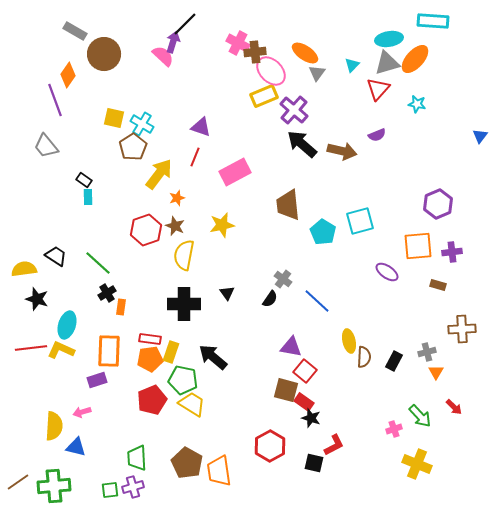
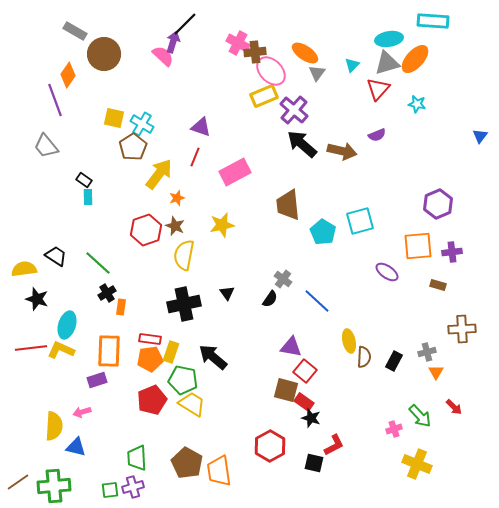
black cross at (184, 304): rotated 12 degrees counterclockwise
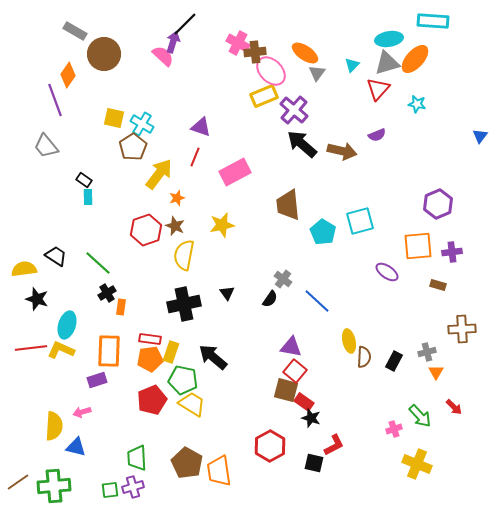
red square at (305, 371): moved 10 px left
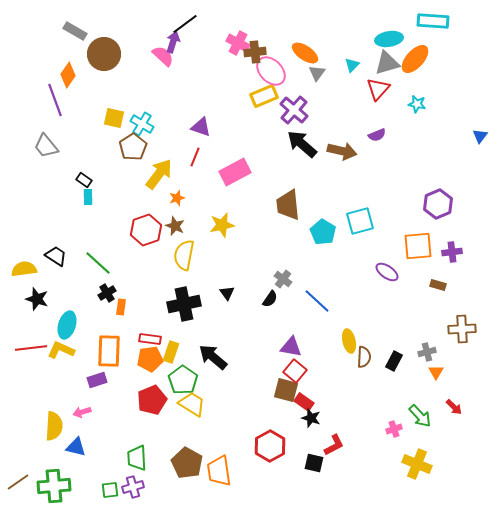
black line at (185, 24): rotated 8 degrees clockwise
green pentagon at (183, 380): rotated 24 degrees clockwise
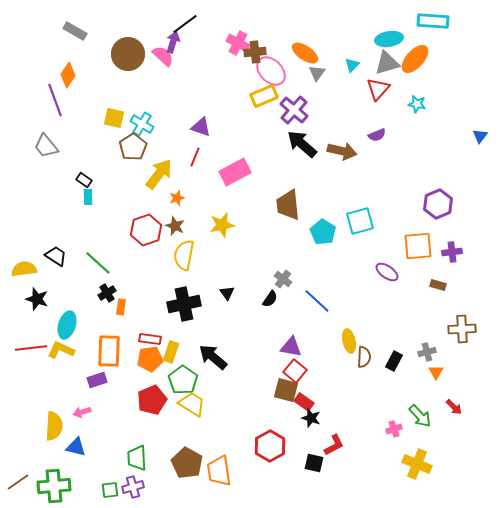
brown circle at (104, 54): moved 24 px right
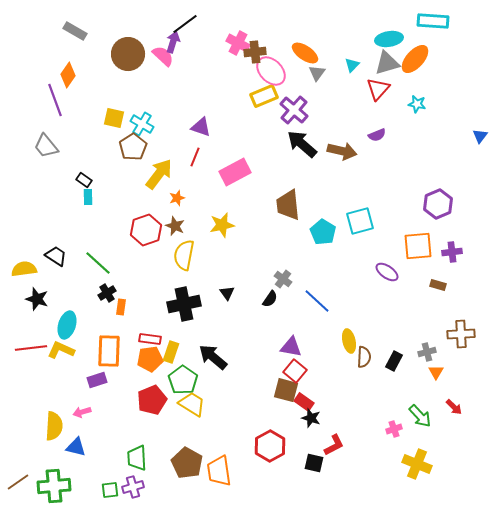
brown cross at (462, 329): moved 1 px left, 5 px down
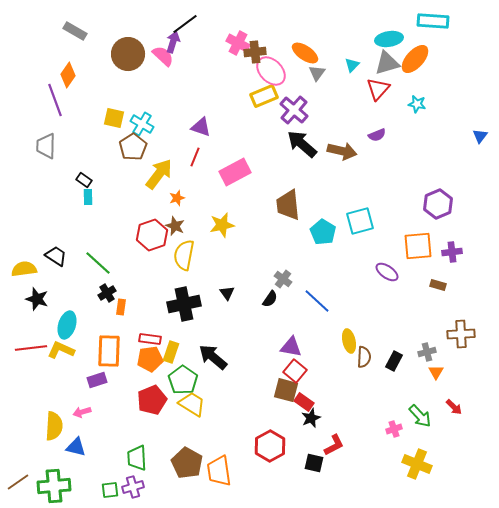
gray trapezoid at (46, 146): rotated 40 degrees clockwise
red hexagon at (146, 230): moved 6 px right, 5 px down
black star at (311, 418): rotated 30 degrees clockwise
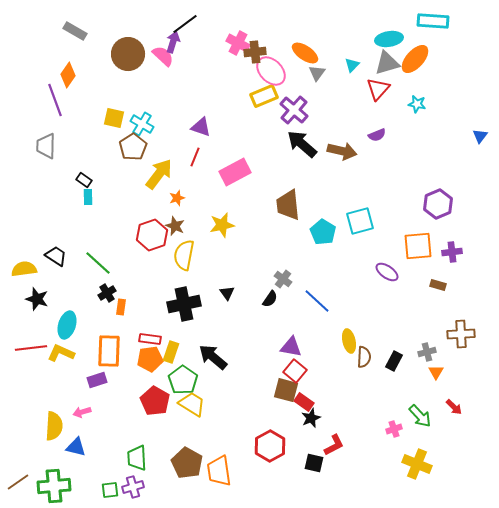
yellow L-shape at (61, 350): moved 3 px down
red pentagon at (152, 400): moved 3 px right, 1 px down; rotated 20 degrees counterclockwise
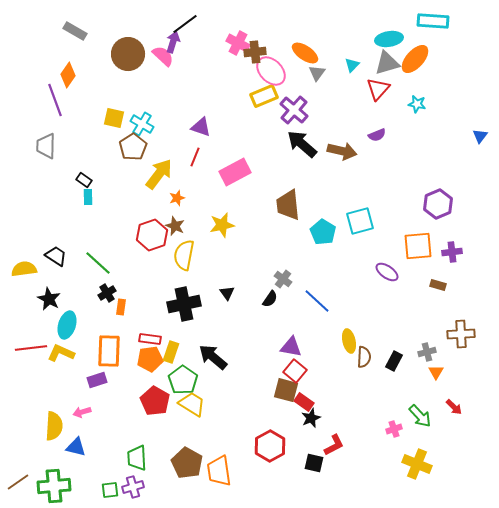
black star at (37, 299): moved 12 px right; rotated 10 degrees clockwise
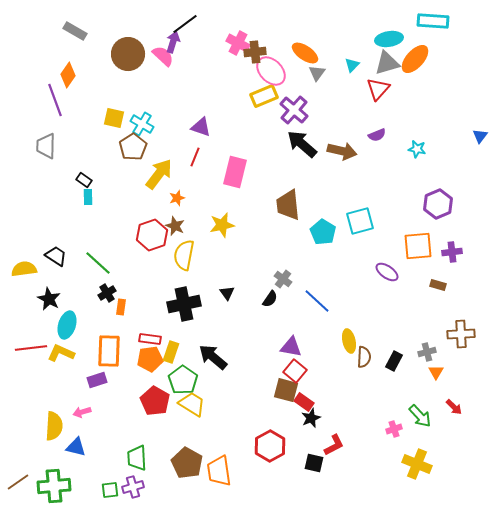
cyan star at (417, 104): moved 45 px down
pink rectangle at (235, 172): rotated 48 degrees counterclockwise
